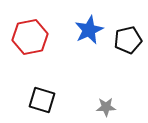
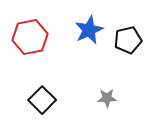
black square: rotated 28 degrees clockwise
gray star: moved 1 px right, 9 px up
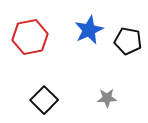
black pentagon: moved 1 px down; rotated 24 degrees clockwise
black square: moved 2 px right
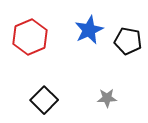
red hexagon: rotated 12 degrees counterclockwise
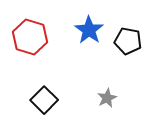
blue star: rotated 12 degrees counterclockwise
red hexagon: rotated 20 degrees counterclockwise
gray star: rotated 24 degrees counterclockwise
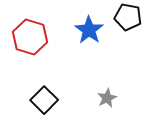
black pentagon: moved 24 px up
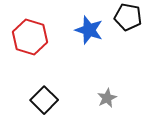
blue star: rotated 16 degrees counterclockwise
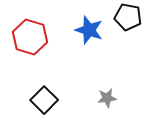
gray star: rotated 18 degrees clockwise
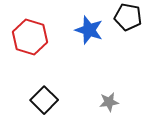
gray star: moved 2 px right, 4 px down
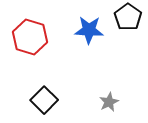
black pentagon: rotated 24 degrees clockwise
blue star: rotated 16 degrees counterclockwise
gray star: rotated 18 degrees counterclockwise
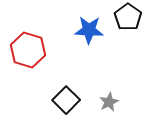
red hexagon: moved 2 px left, 13 px down
black square: moved 22 px right
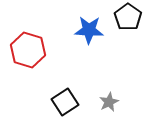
black square: moved 1 px left, 2 px down; rotated 12 degrees clockwise
